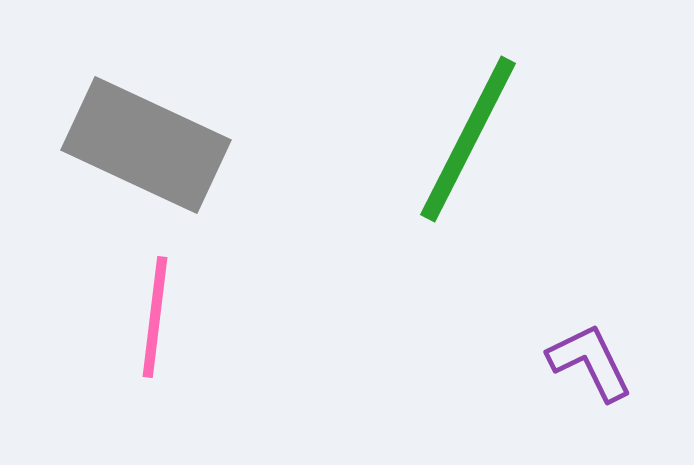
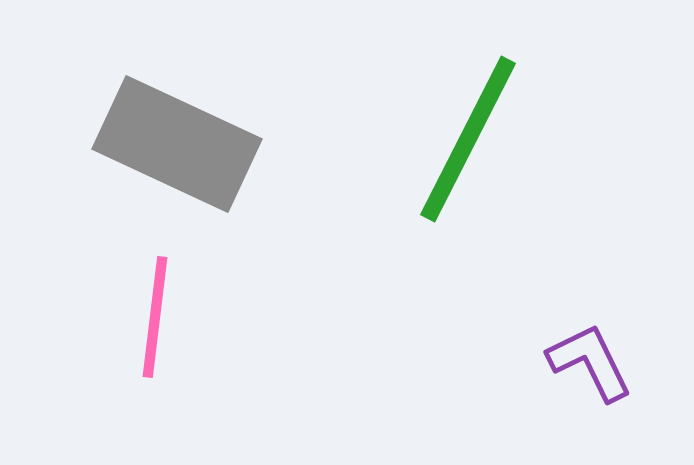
gray rectangle: moved 31 px right, 1 px up
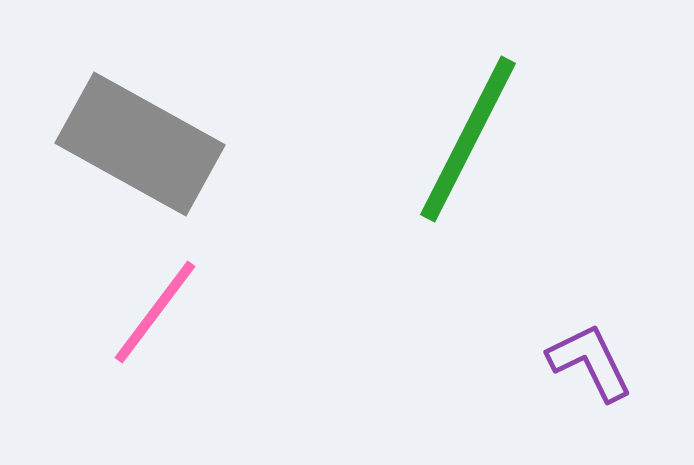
gray rectangle: moved 37 px left; rotated 4 degrees clockwise
pink line: moved 5 px up; rotated 30 degrees clockwise
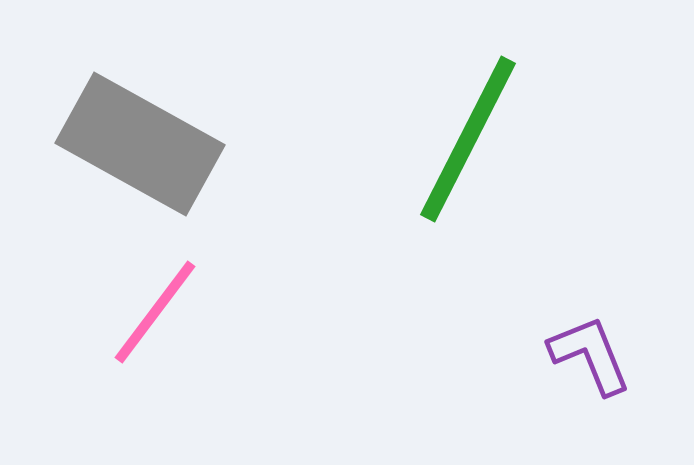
purple L-shape: moved 7 px up; rotated 4 degrees clockwise
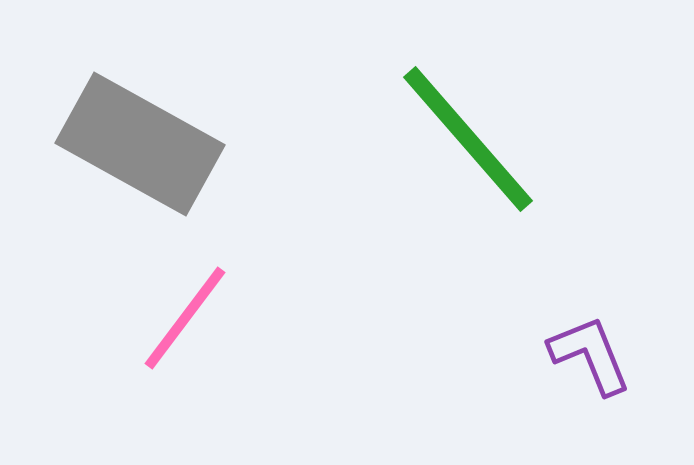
green line: rotated 68 degrees counterclockwise
pink line: moved 30 px right, 6 px down
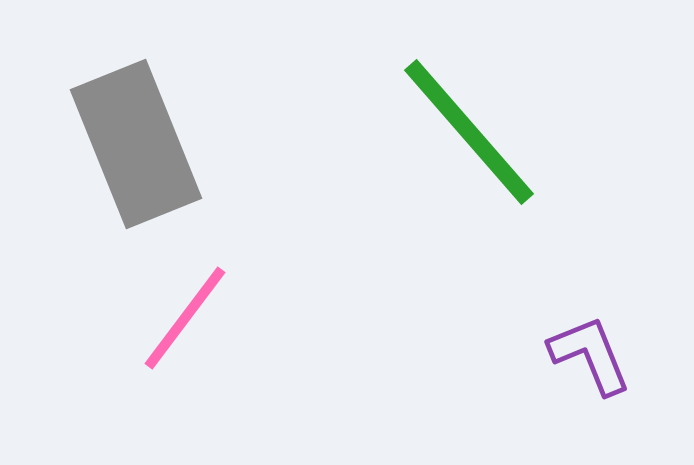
green line: moved 1 px right, 7 px up
gray rectangle: moved 4 px left; rotated 39 degrees clockwise
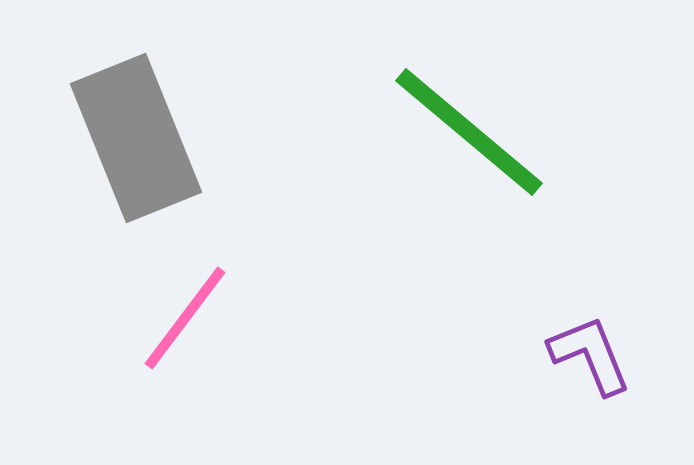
green line: rotated 9 degrees counterclockwise
gray rectangle: moved 6 px up
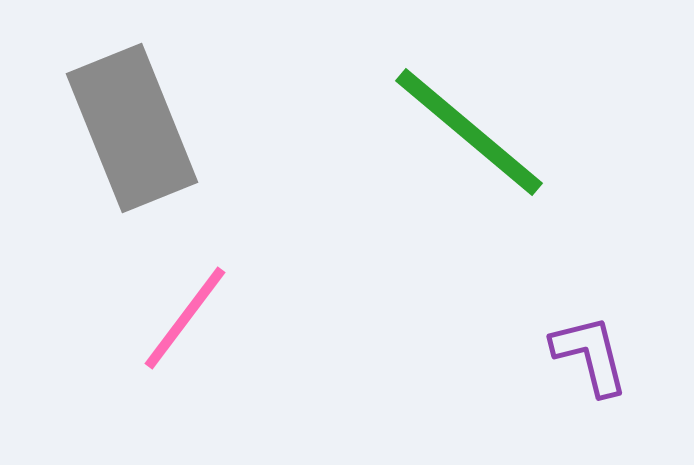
gray rectangle: moved 4 px left, 10 px up
purple L-shape: rotated 8 degrees clockwise
